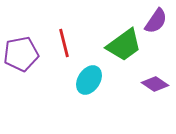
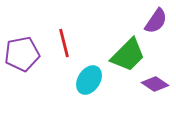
green trapezoid: moved 4 px right, 10 px down; rotated 9 degrees counterclockwise
purple pentagon: moved 1 px right
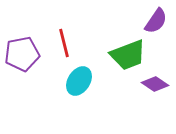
green trapezoid: rotated 24 degrees clockwise
cyan ellipse: moved 10 px left, 1 px down
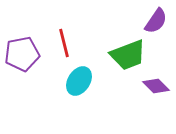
purple diamond: moved 1 px right, 2 px down; rotated 12 degrees clockwise
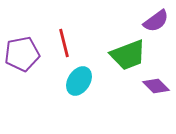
purple semicircle: rotated 20 degrees clockwise
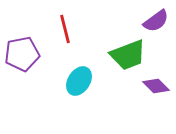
red line: moved 1 px right, 14 px up
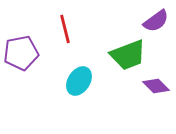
purple pentagon: moved 1 px left, 1 px up
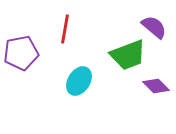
purple semicircle: moved 2 px left, 6 px down; rotated 104 degrees counterclockwise
red line: rotated 24 degrees clockwise
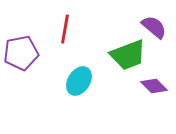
purple diamond: moved 2 px left
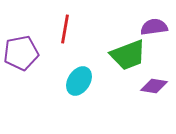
purple semicircle: rotated 48 degrees counterclockwise
purple diamond: rotated 36 degrees counterclockwise
